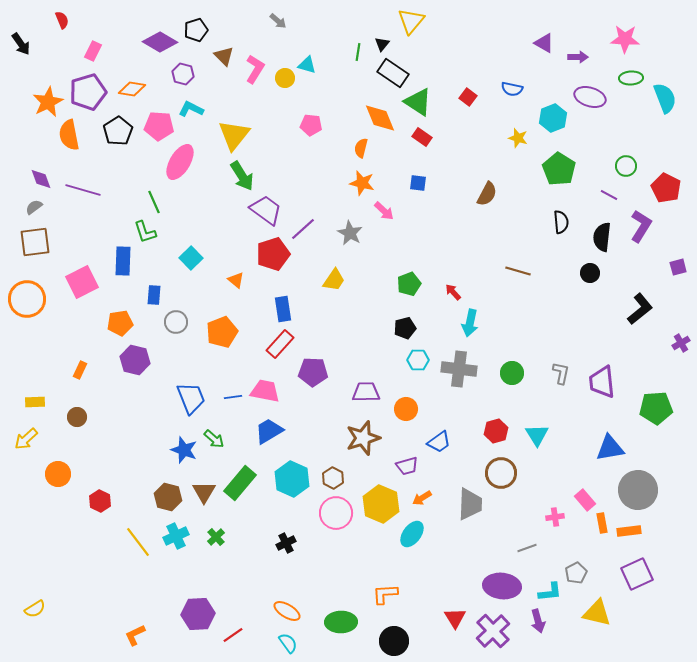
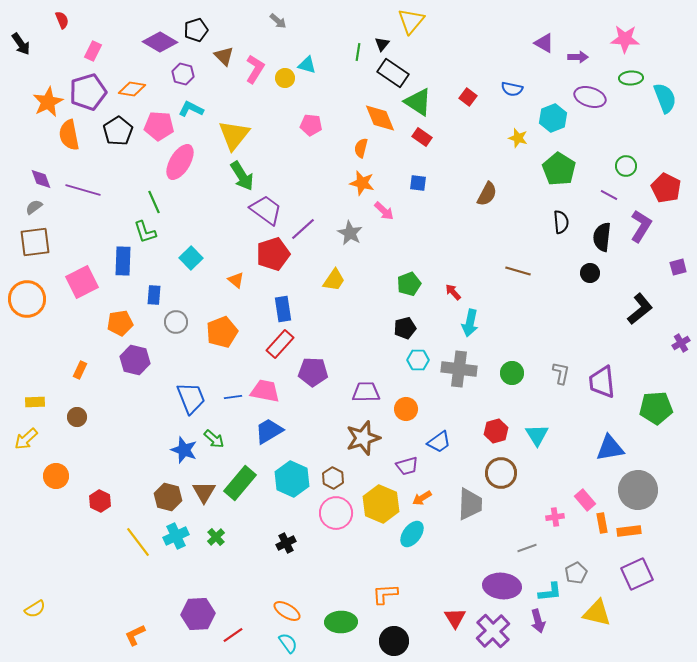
orange circle at (58, 474): moved 2 px left, 2 px down
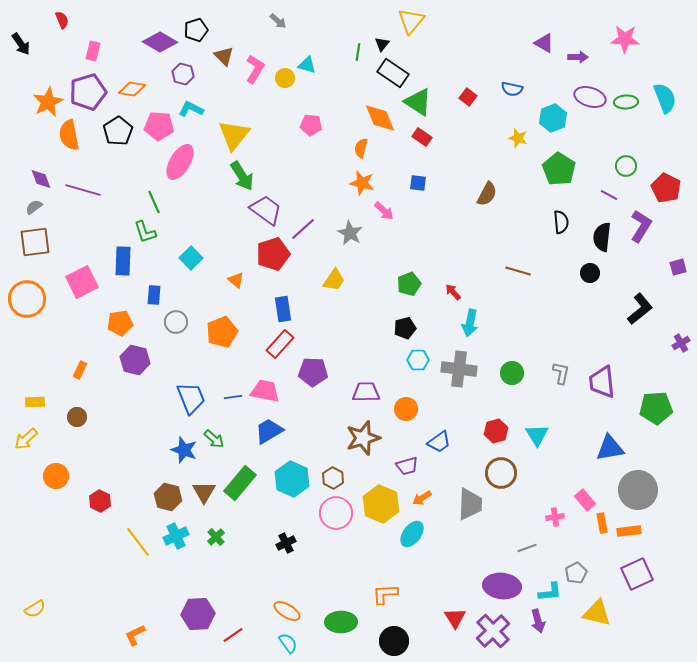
pink rectangle at (93, 51): rotated 12 degrees counterclockwise
green ellipse at (631, 78): moved 5 px left, 24 px down
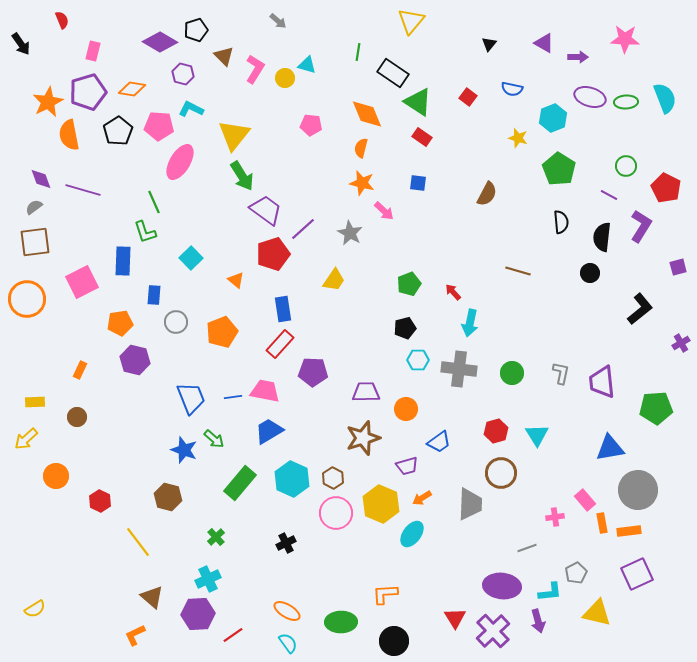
black triangle at (382, 44): moved 107 px right
orange diamond at (380, 118): moved 13 px left, 4 px up
brown triangle at (204, 492): moved 52 px left, 105 px down; rotated 20 degrees counterclockwise
cyan cross at (176, 536): moved 32 px right, 43 px down
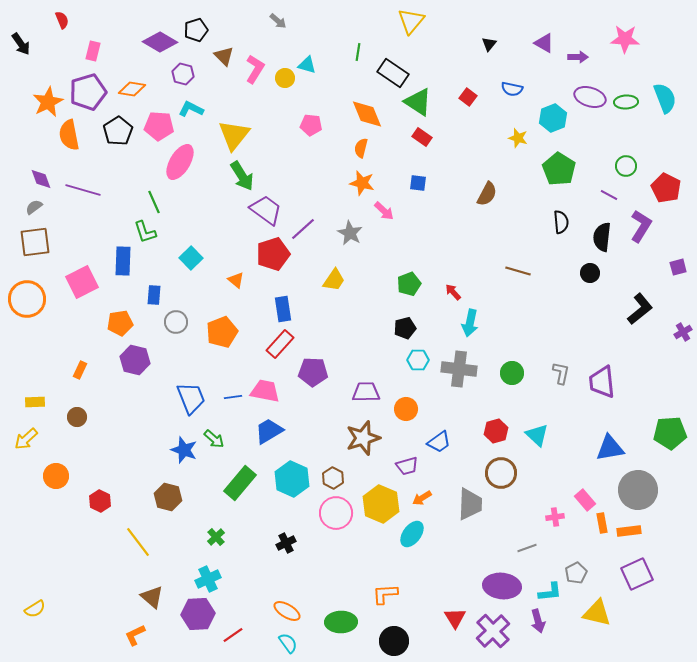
purple cross at (681, 343): moved 2 px right, 11 px up
green pentagon at (656, 408): moved 14 px right, 25 px down
cyan triangle at (537, 435): rotated 15 degrees counterclockwise
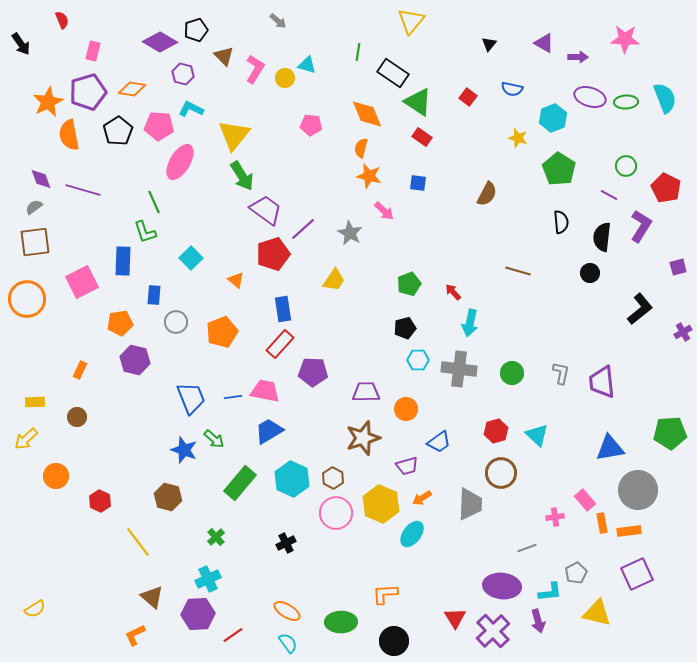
orange star at (362, 183): moved 7 px right, 7 px up
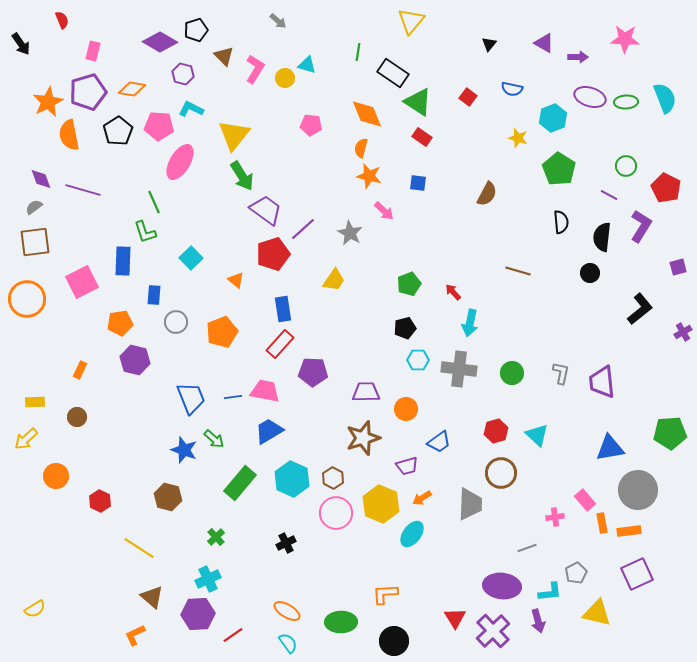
yellow line at (138, 542): moved 1 px right, 6 px down; rotated 20 degrees counterclockwise
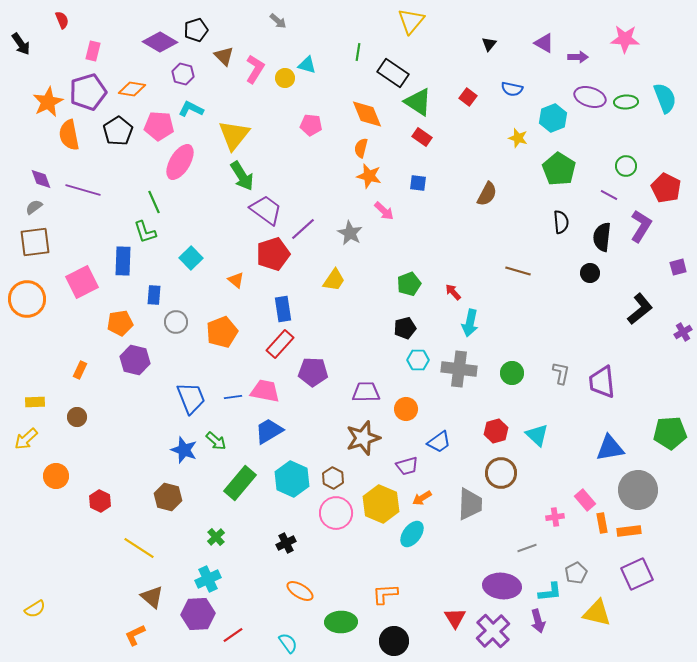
green arrow at (214, 439): moved 2 px right, 2 px down
orange ellipse at (287, 611): moved 13 px right, 20 px up
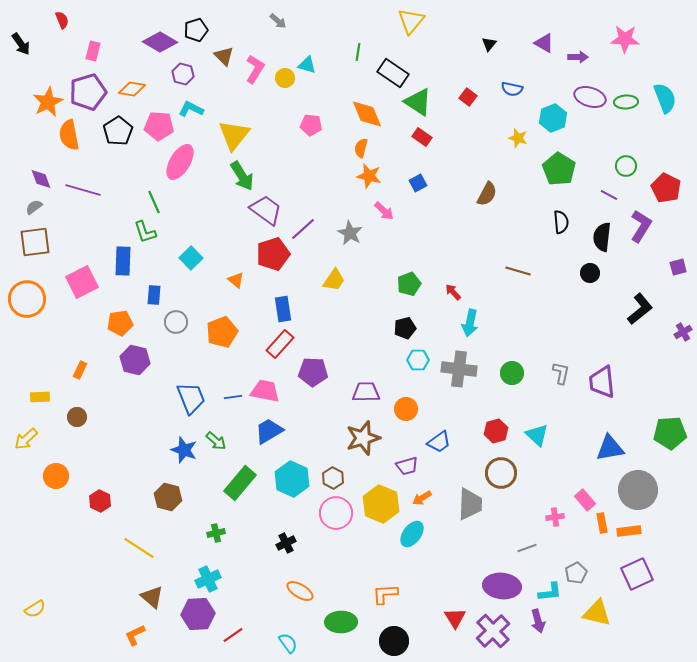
blue square at (418, 183): rotated 36 degrees counterclockwise
yellow rectangle at (35, 402): moved 5 px right, 5 px up
green cross at (216, 537): moved 4 px up; rotated 30 degrees clockwise
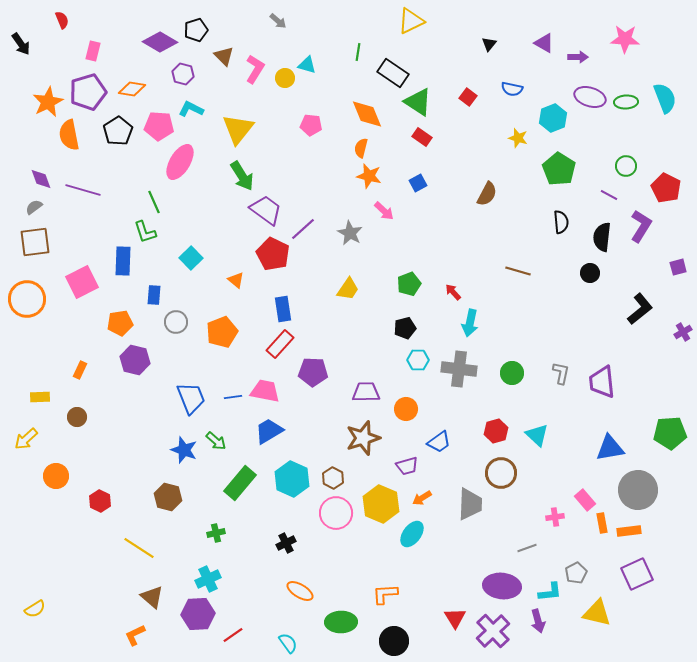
yellow triangle at (411, 21): rotated 24 degrees clockwise
yellow triangle at (234, 135): moved 4 px right, 6 px up
red pentagon at (273, 254): rotated 28 degrees counterclockwise
yellow trapezoid at (334, 280): moved 14 px right, 9 px down
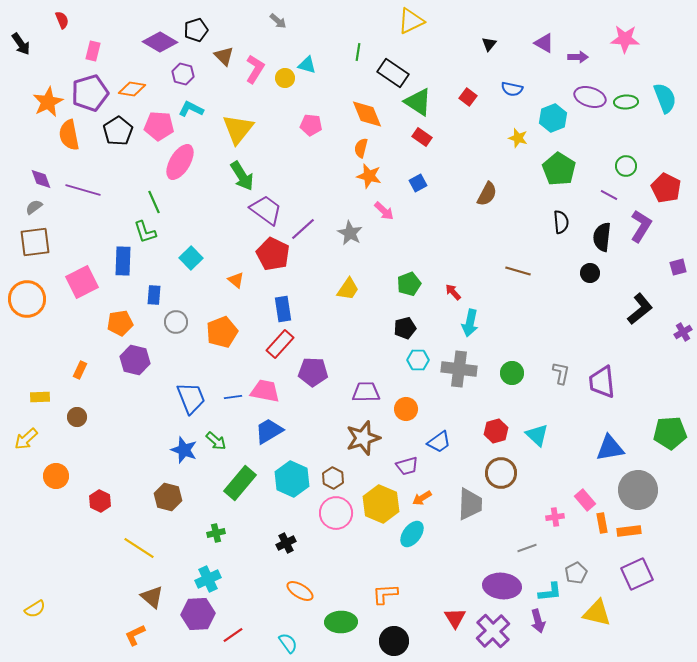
purple pentagon at (88, 92): moved 2 px right, 1 px down
